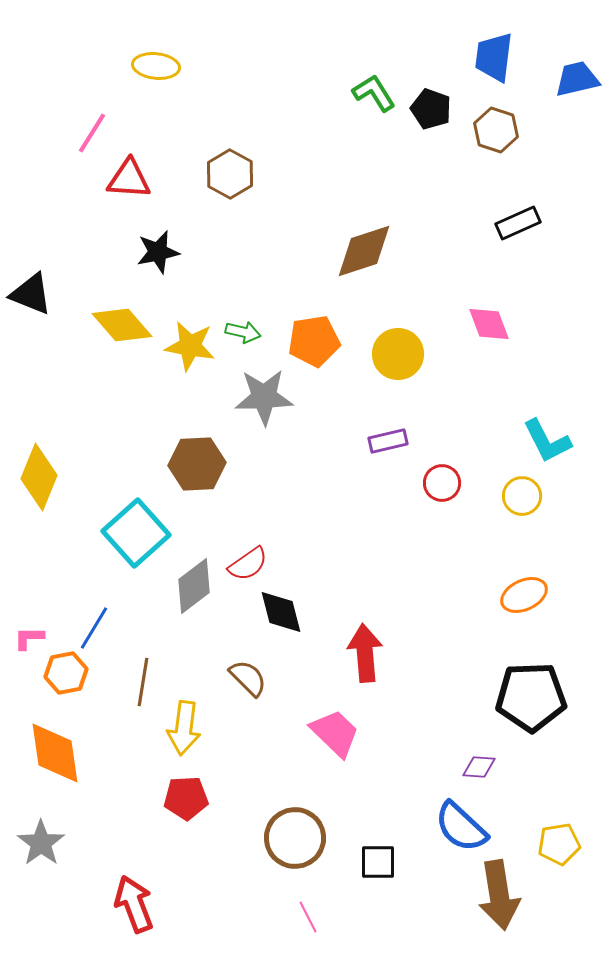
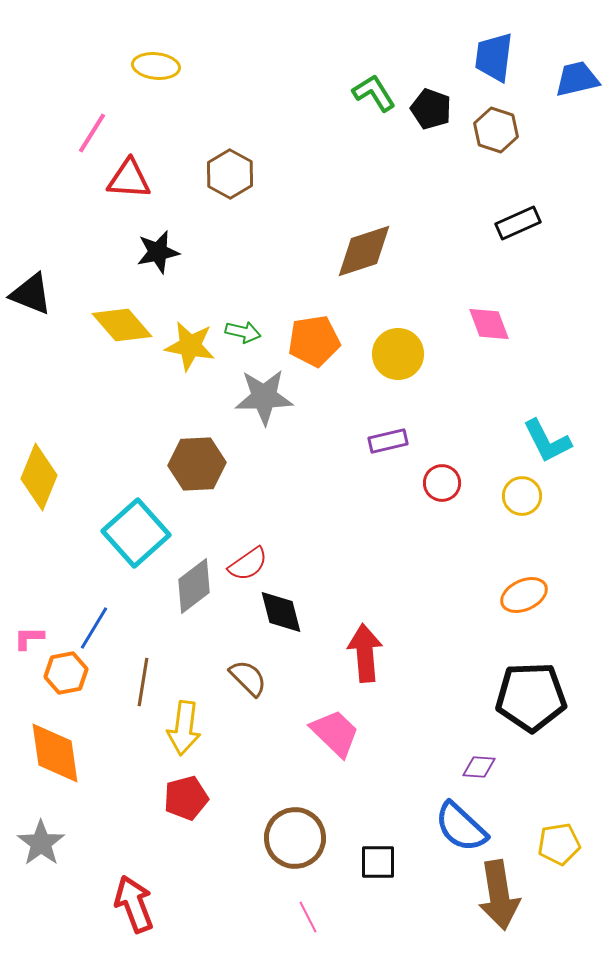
red pentagon at (186, 798): rotated 12 degrees counterclockwise
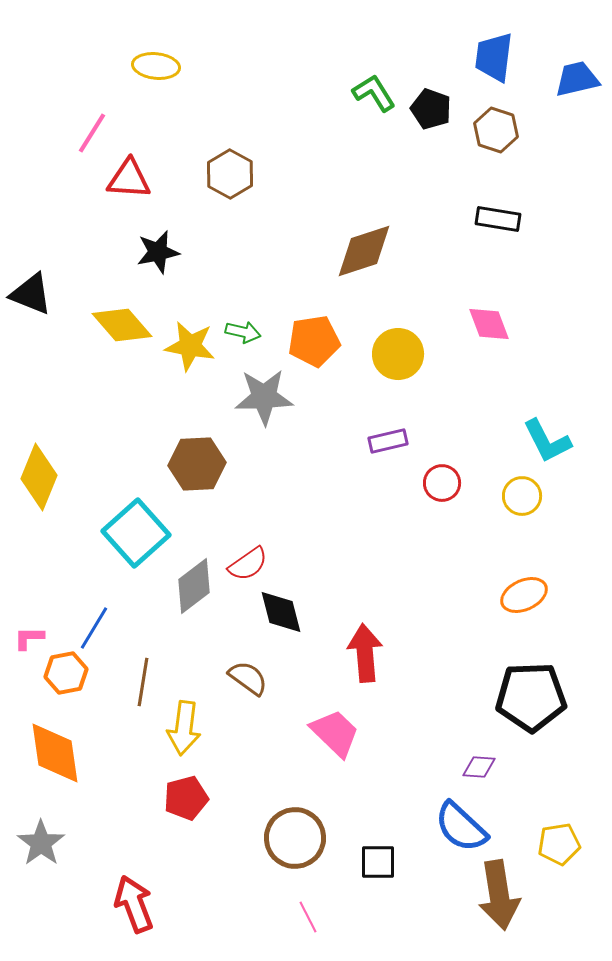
black rectangle at (518, 223): moved 20 px left, 4 px up; rotated 33 degrees clockwise
brown semicircle at (248, 678): rotated 9 degrees counterclockwise
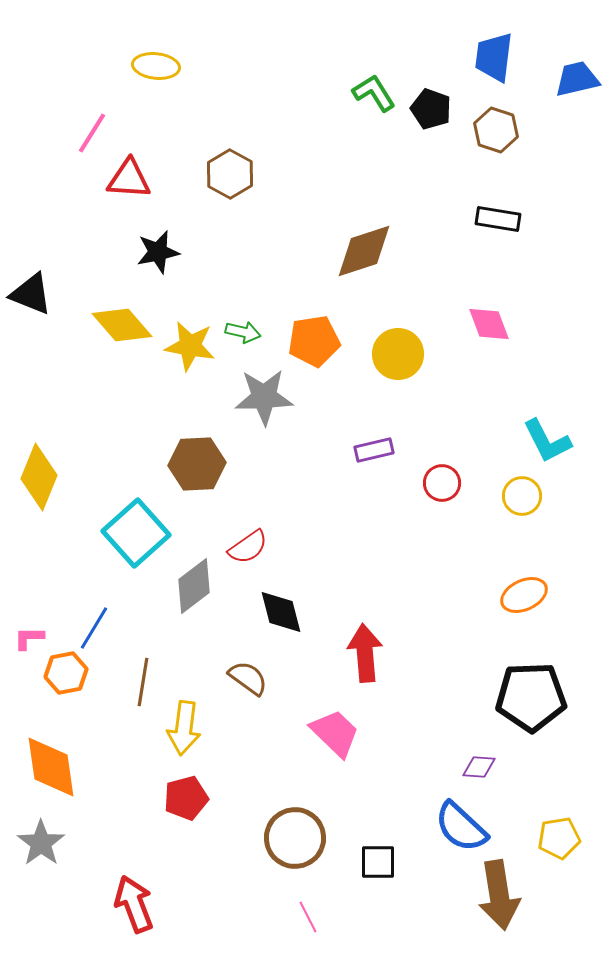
purple rectangle at (388, 441): moved 14 px left, 9 px down
red semicircle at (248, 564): moved 17 px up
orange diamond at (55, 753): moved 4 px left, 14 px down
yellow pentagon at (559, 844): moved 6 px up
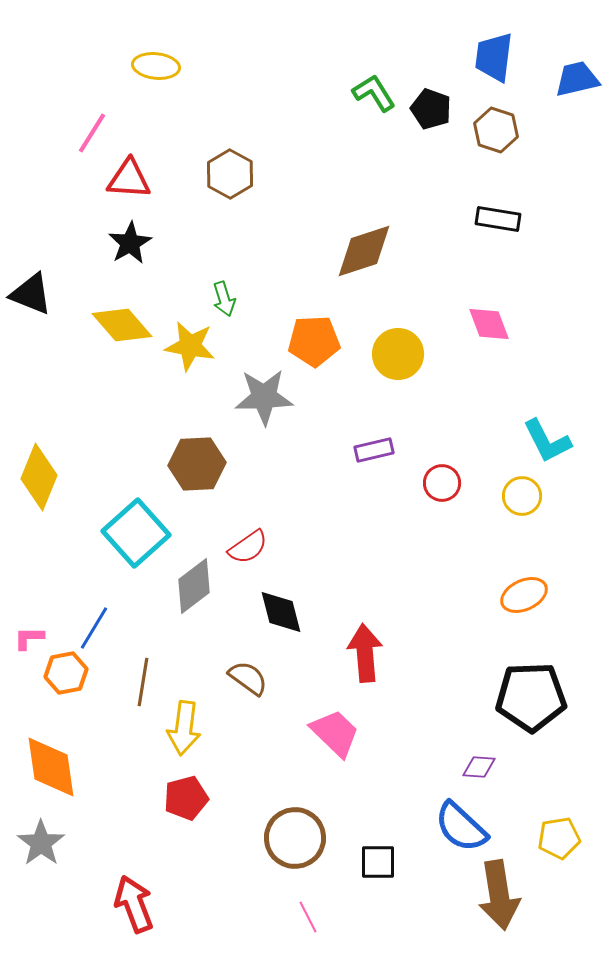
black star at (158, 252): moved 28 px left, 9 px up; rotated 18 degrees counterclockwise
green arrow at (243, 332): moved 19 px left, 33 px up; rotated 60 degrees clockwise
orange pentagon at (314, 341): rotated 6 degrees clockwise
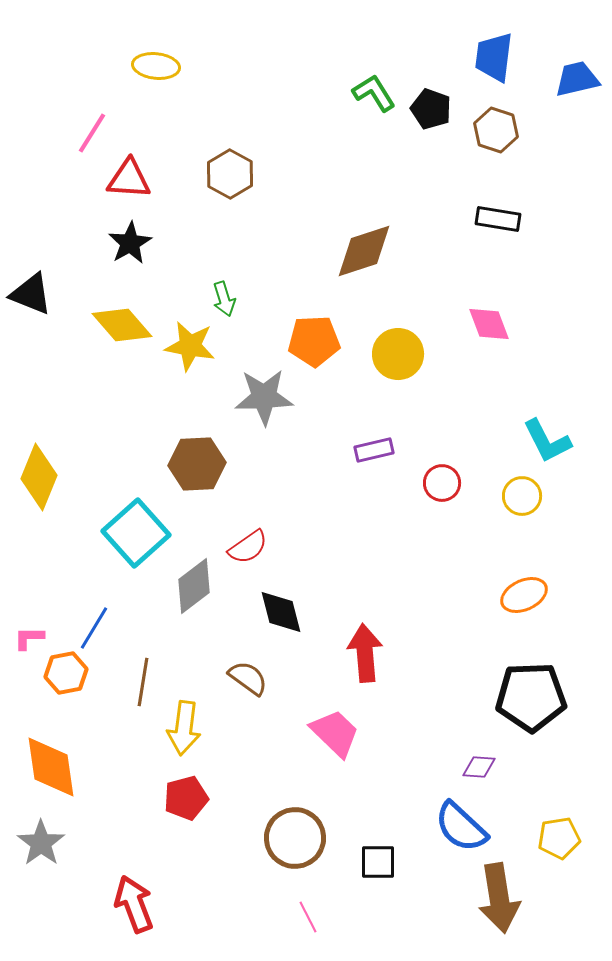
brown arrow at (499, 895): moved 3 px down
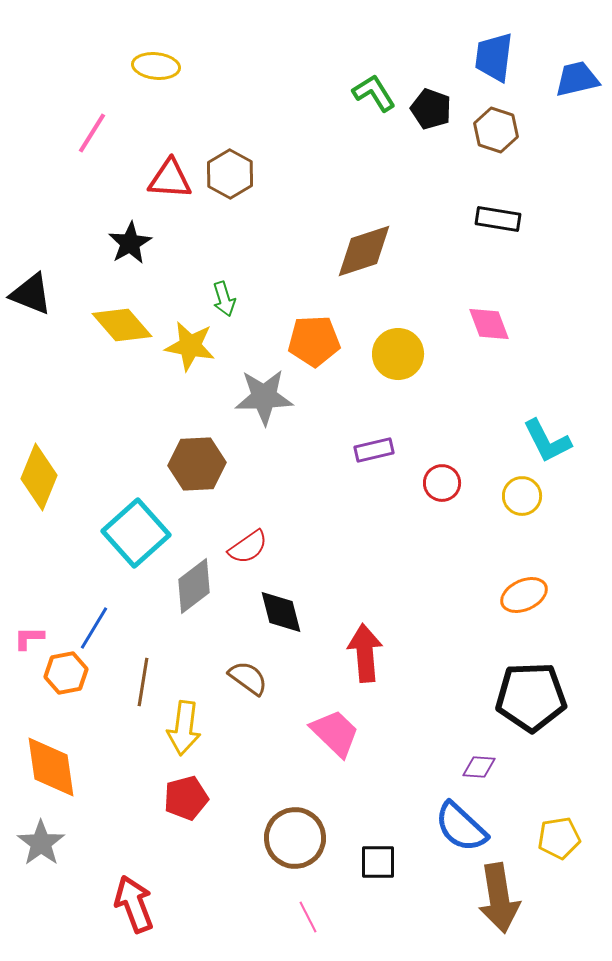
red triangle at (129, 179): moved 41 px right
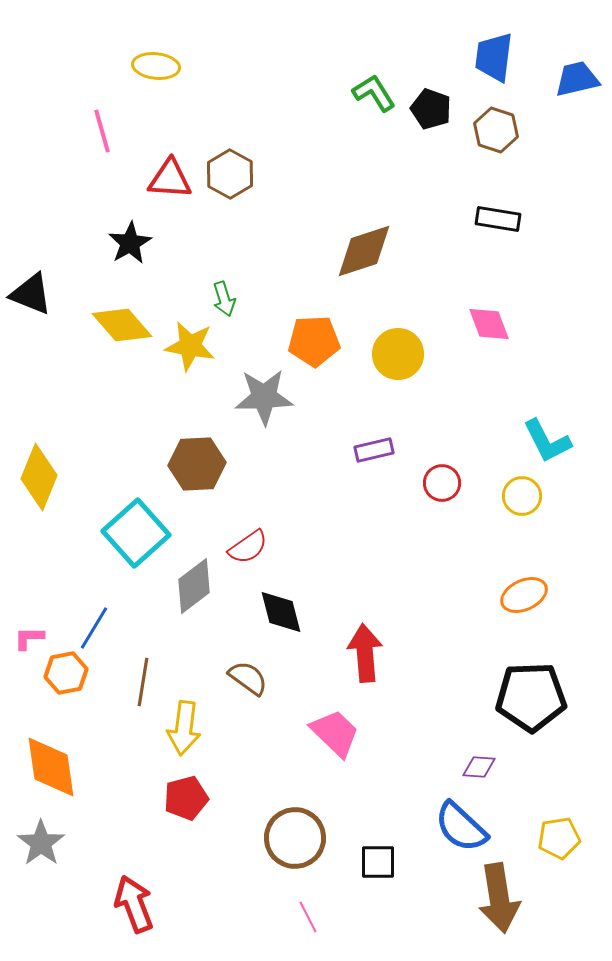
pink line at (92, 133): moved 10 px right, 2 px up; rotated 48 degrees counterclockwise
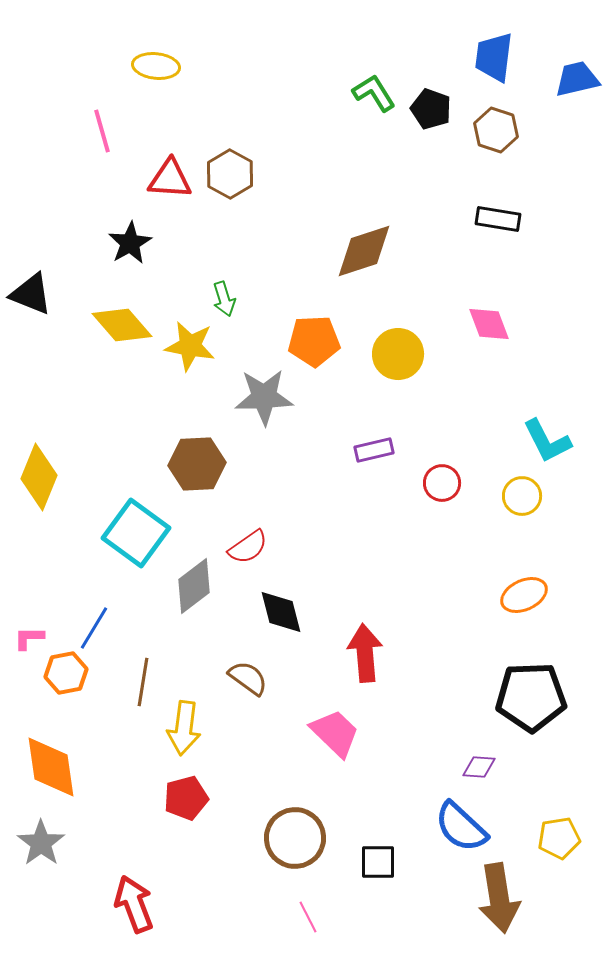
cyan square at (136, 533): rotated 12 degrees counterclockwise
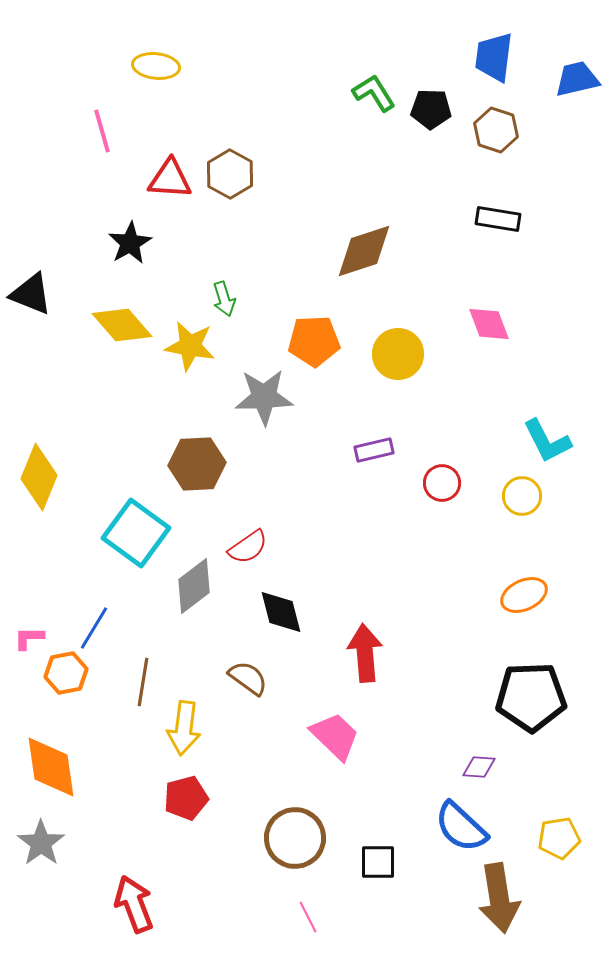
black pentagon at (431, 109): rotated 18 degrees counterclockwise
pink trapezoid at (335, 733): moved 3 px down
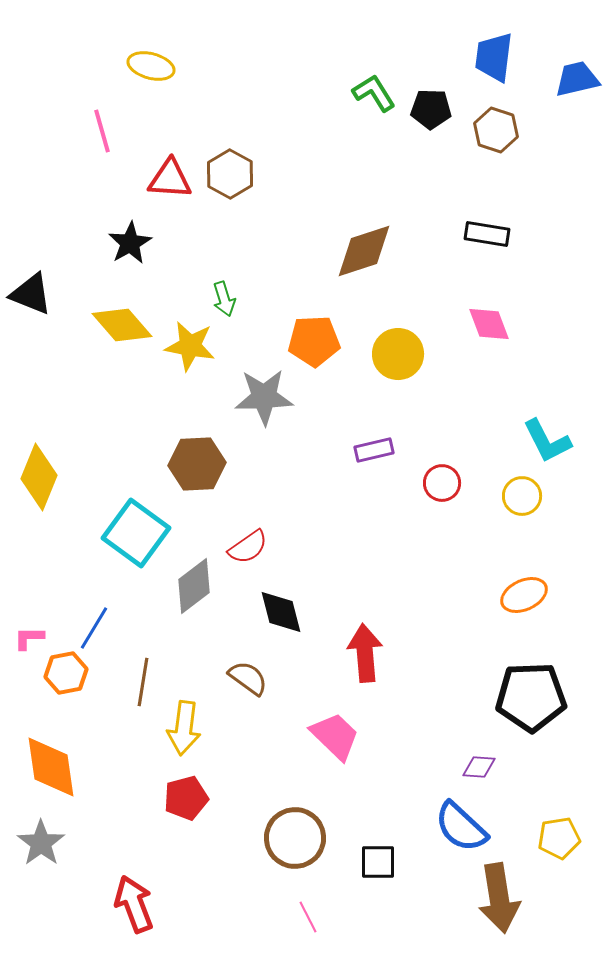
yellow ellipse at (156, 66): moved 5 px left; rotated 9 degrees clockwise
black rectangle at (498, 219): moved 11 px left, 15 px down
